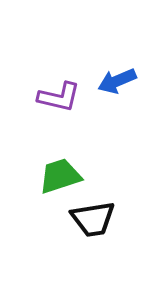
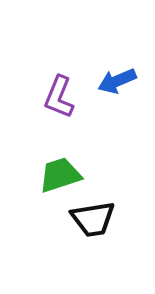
purple L-shape: rotated 99 degrees clockwise
green trapezoid: moved 1 px up
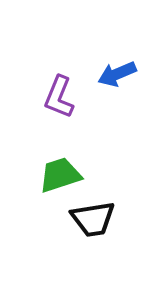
blue arrow: moved 7 px up
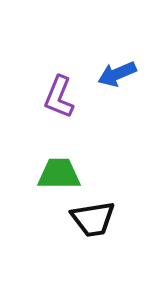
green trapezoid: moved 1 px left, 1 px up; rotated 18 degrees clockwise
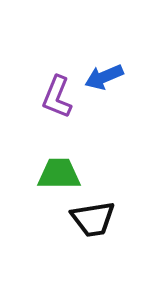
blue arrow: moved 13 px left, 3 px down
purple L-shape: moved 2 px left
